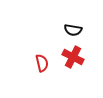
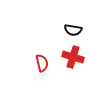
red cross: rotated 10 degrees counterclockwise
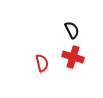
black semicircle: moved 1 px left; rotated 126 degrees counterclockwise
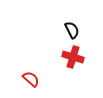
red semicircle: moved 11 px left, 16 px down; rotated 36 degrees counterclockwise
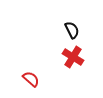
red cross: rotated 15 degrees clockwise
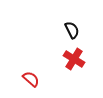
red cross: moved 1 px right, 2 px down
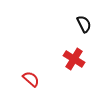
black semicircle: moved 12 px right, 6 px up
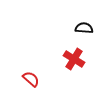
black semicircle: moved 4 px down; rotated 60 degrees counterclockwise
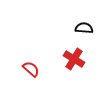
red semicircle: moved 10 px up
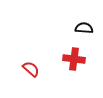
red cross: rotated 25 degrees counterclockwise
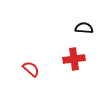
red cross: rotated 15 degrees counterclockwise
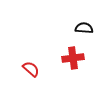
red cross: moved 1 px left, 1 px up
